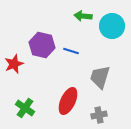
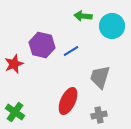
blue line: rotated 49 degrees counterclockwise
green cross: moved 10 px left, 4 px down
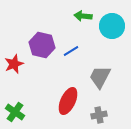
gray trapezoid: rotated 10 degrees clockwise
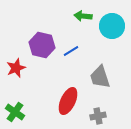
red star: moved 2 px right, 4 px down
gray trapezoid: rotated 45 degrees counterclockwise
gray cross: moved 1 px left, 1 px down
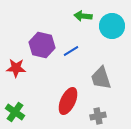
red star: rotated 24 degrees clockwise
gray trapezoid: moved 1 px right, 1 px down
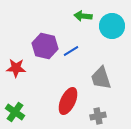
purple hexagon: moved 3 px right, 1 px down
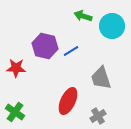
green arrow: rotated 12 degrees clockwise
gray cross: rotated 21 degrees counterclockwise
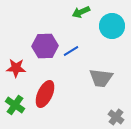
green arrow: moved 2 px left, 4 px up; rotated 42 degrees counterclockwise
purple hexagon: rotated 15 degrees counterclockwise
gray trapezoid: rotated 65 degrees counterclockwise
red ellipse: moved 23 px left, 7 px up
green cross: moved 7 px up
gray cross: moved 18 px right, 1 px down; rotated 21 degrees counterclockwise
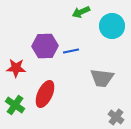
blue line: rotated 21 degrees clockwise
gray trapezoid: moved 1 px right
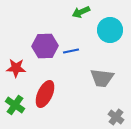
cyan circle: moved 2 px left, 4 px down
